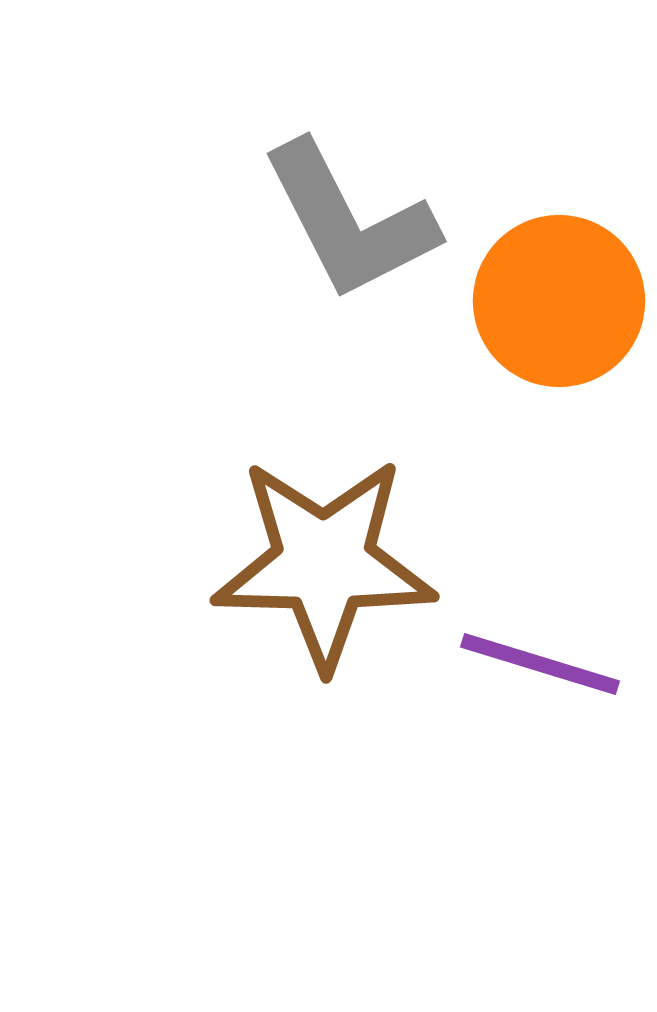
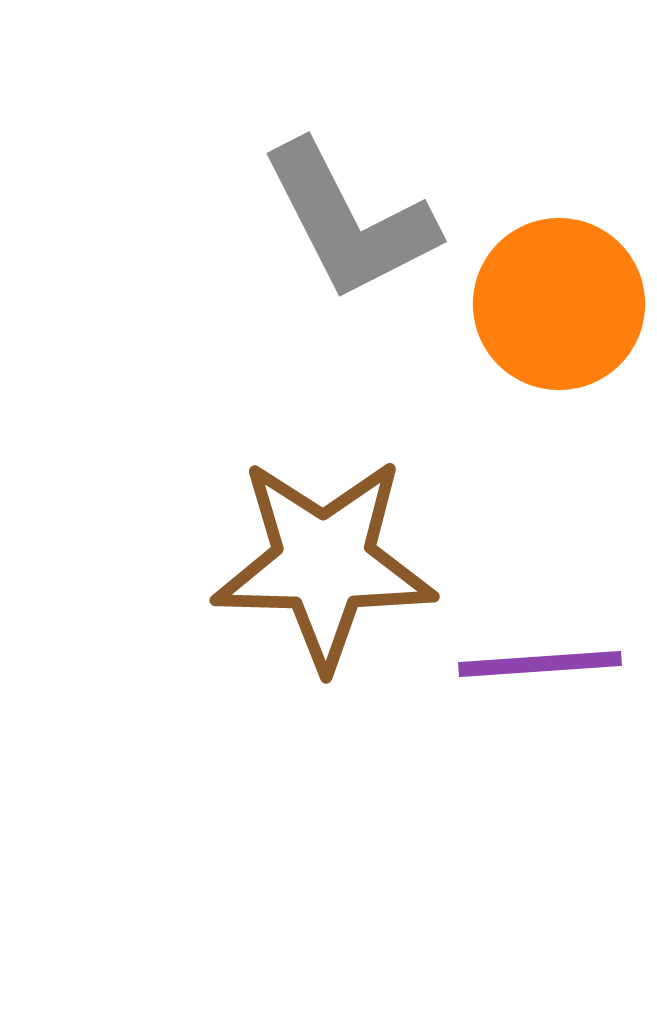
orange circle: moved 3 px down
purple line: rotated 21 degrees counterclockwise
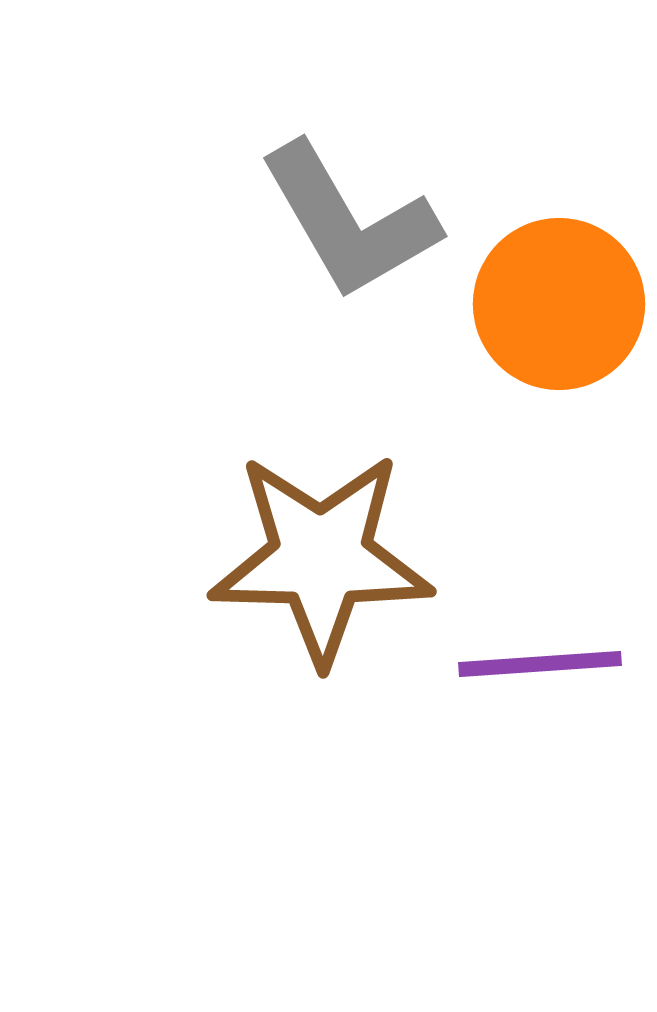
gray L-shape: rotated 3 degrees counterclockwise
brown star: moved 3 px left, 5 px up
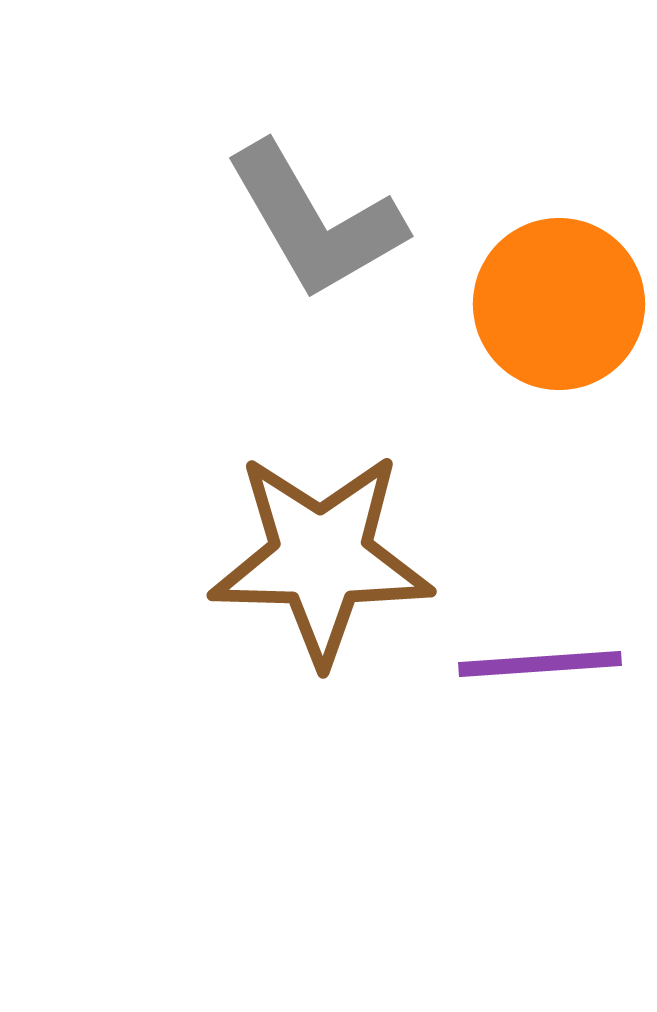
gray L-shape: moved 34 px left
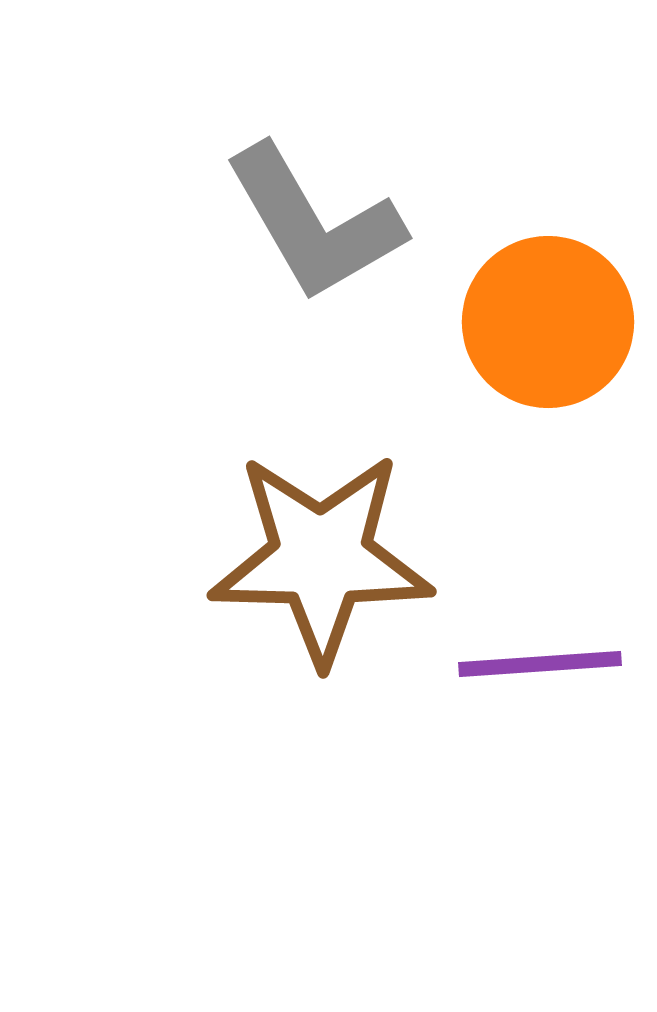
gray L-shape: moved 1 px left, 2 px down
orange circle: moved 11 px left, 18 px down
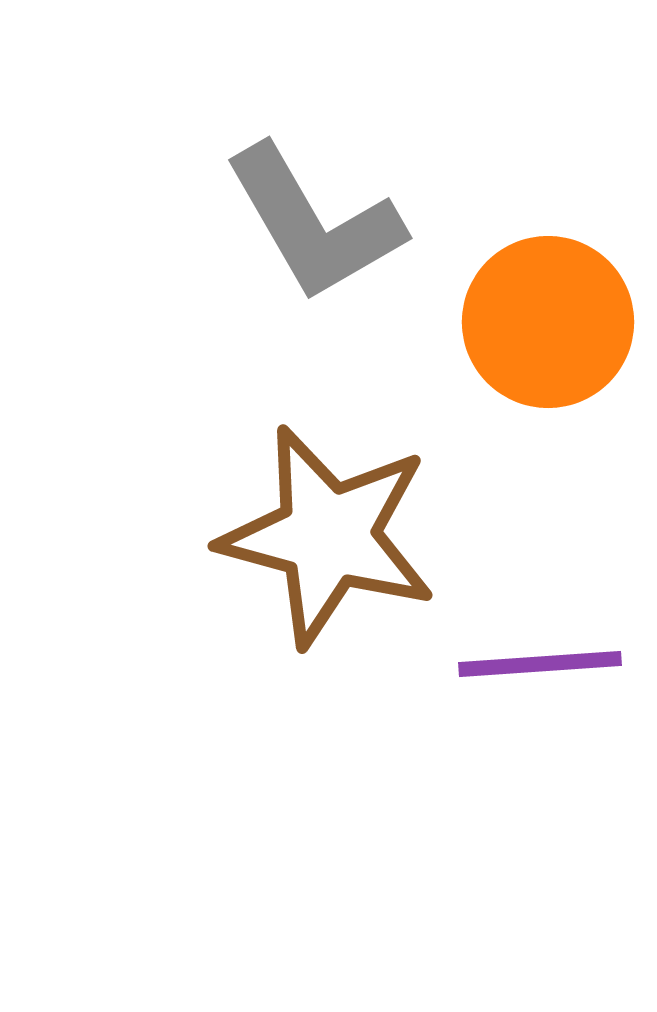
brown star: moved 7 px right, 22 px up; rotated 14 degrees clockwise
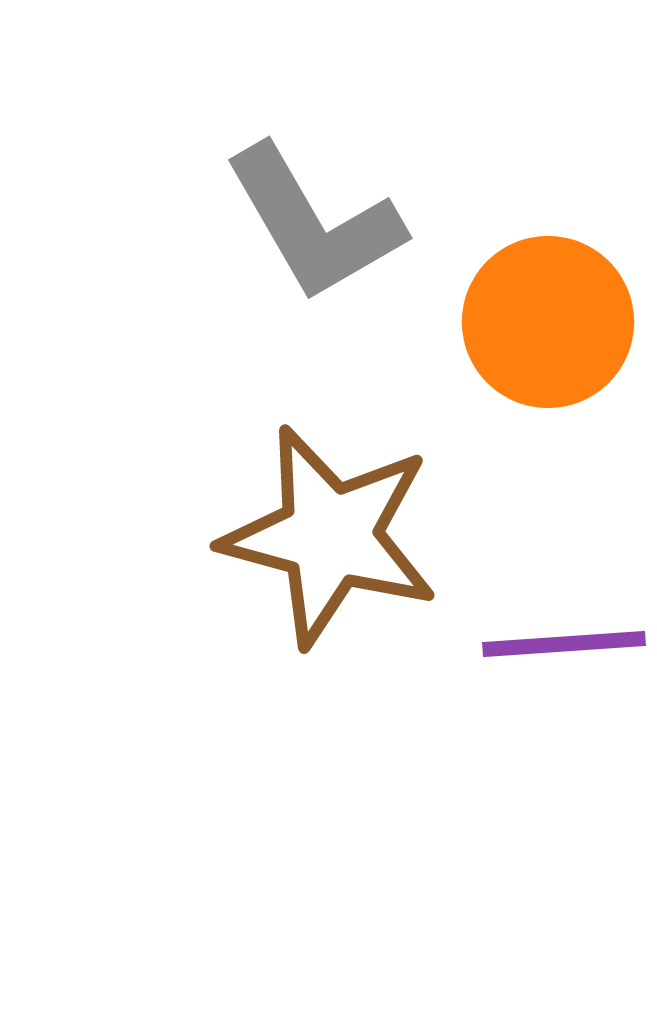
brown star: moved 2 px right
purple line: moved 24 px right, 20 px up
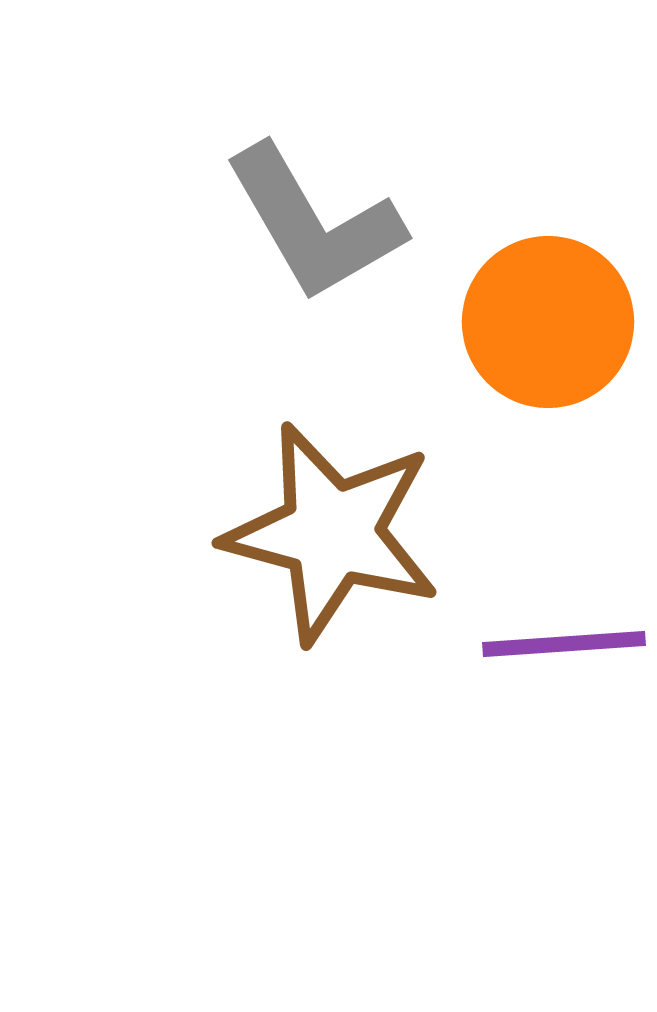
brown star: moved 2 px right, 3 px up
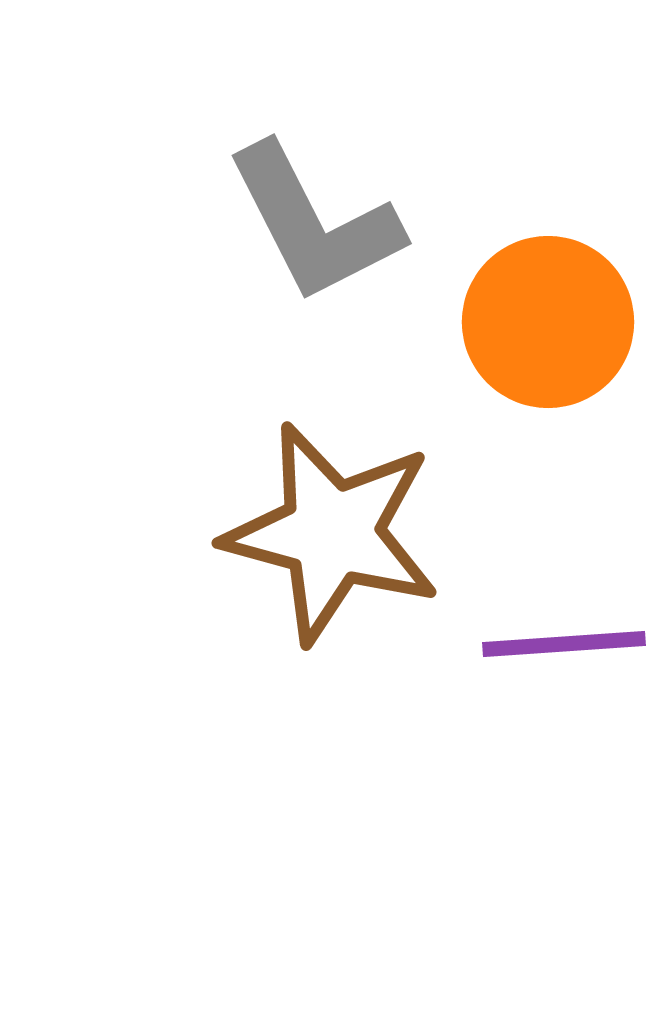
gray L-shape: rotated 3 degrees clockwise
